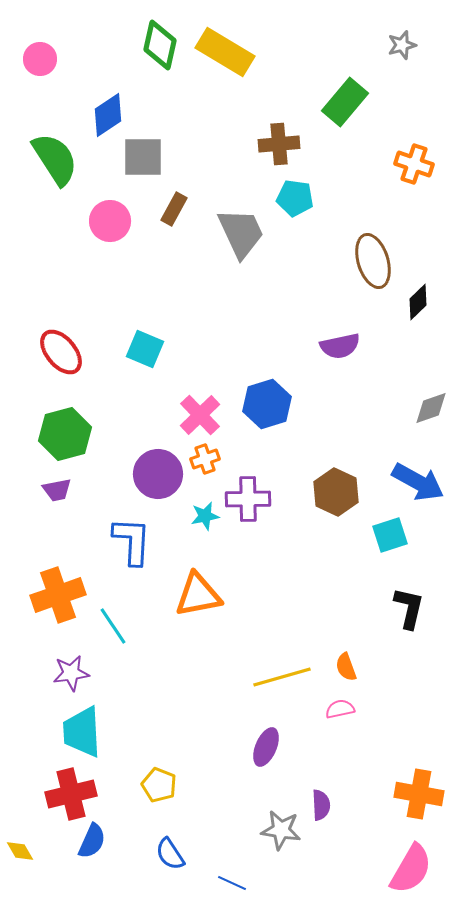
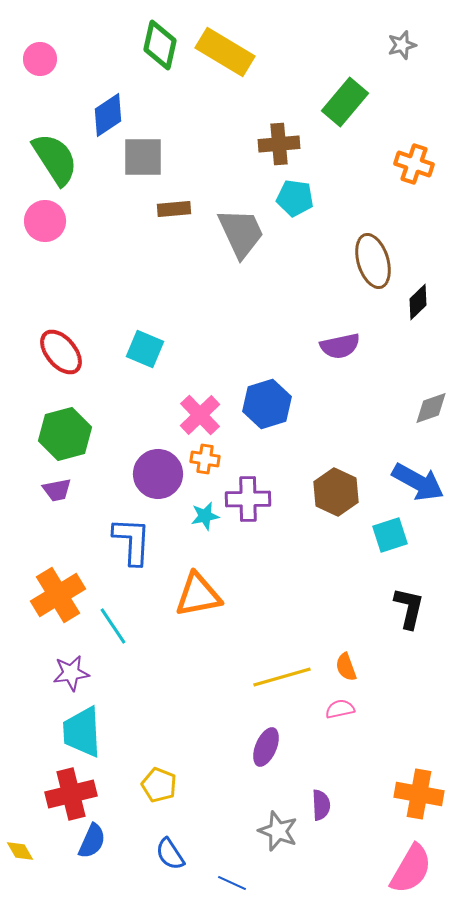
brown rectangle at (174, 209): rotated 56 degrees clockwise
pink circle at (110, 221): moved 65 px left
orange cross at (205, 459): rotated 28 degrees clockwise
orange cross at (58, 595): rotated 12 degrees counterclockwise
gray star at (281, 830): moved 3 px left, 1 px down; rotated 12 degrees clockwise
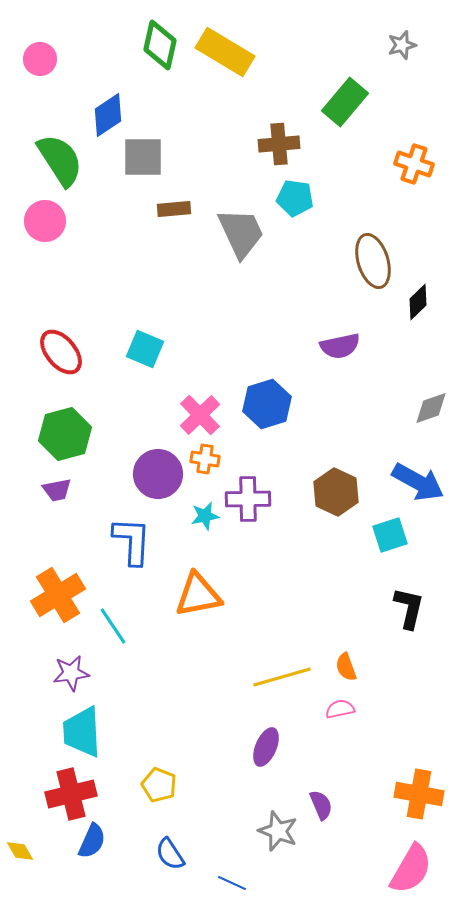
green semicircle at (55, 159): moved 5 px right, 1 px down
purple semicircle at (321, 805): rotated 20 degrees counterclockwise
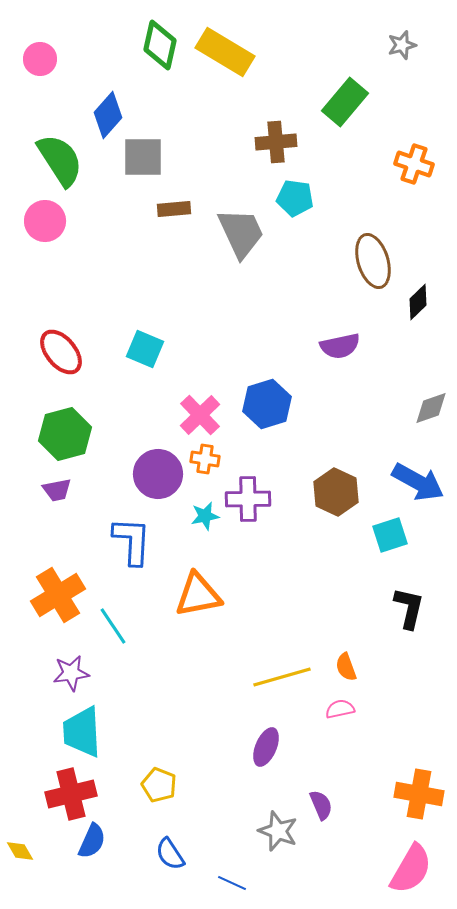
blue diamond at (108, 115): rotated 15 degrees counterclockwise
brown cross at (279, 144): moved 3 px left, 2 px up
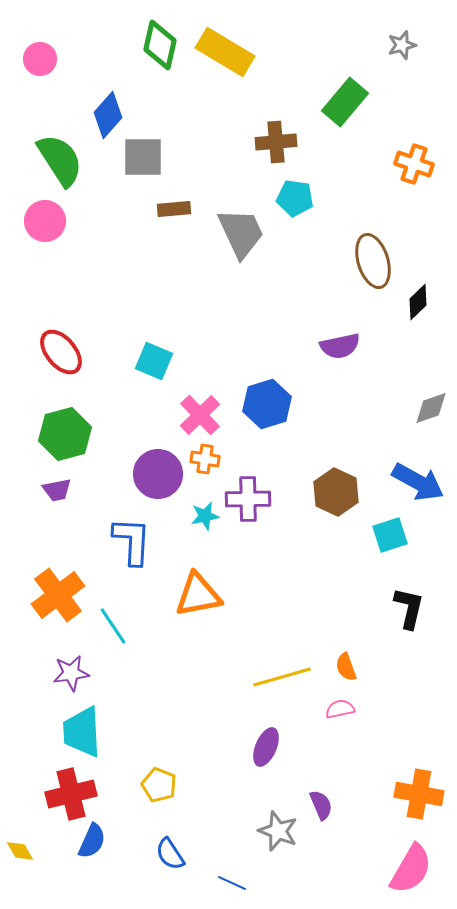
cyan square at (145, 349): moved 9 px right, 12 px down
orange cross at (58, 595): rotated 6 degrees counterclockwise
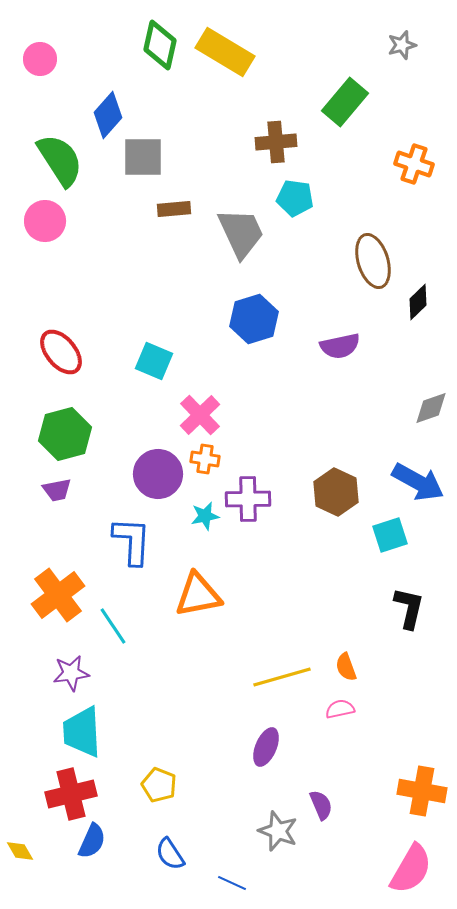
blue hexagon at (267, 404): moved 13 px left, 85 px up
orange cross at (419, 794): moved 3 px right, 3 px up
